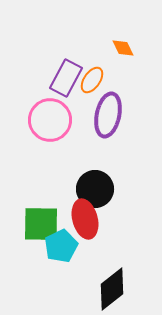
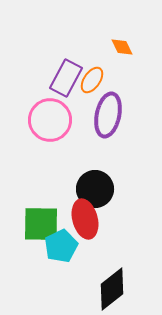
orange diamond: moved 1 px left, 1 px up
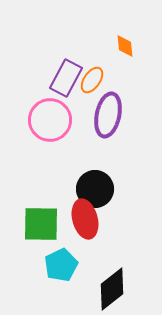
orange diamond: moved 3 px right, 1 px up; rotated 20 degrees clockwise
cyan pentagon: moved 19 px down
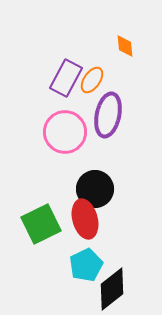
pink circle: moved 15 px right, 12 px down
green square: rotated 27 degrees counterclockwise
cyan pentagon: moved 25 px right
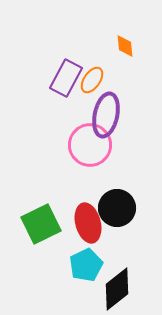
purple ellipse: moved 2 px left
pink circle: moved 25 px right, 13 px down
black circle: moved 22 px right, 19 px down
red ellipse: moved 3 px right, 4 px down
black diamond: moved 5 px right
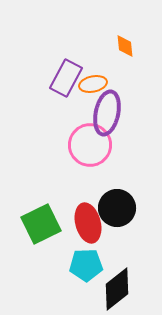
orange ellipse: moved 1 px right, 4 px down; rotated 44 degrees clockwise
purple ellipse: moved 1 px right, 2 px up
cyan pentagon: rotated 24 degrees clockwise
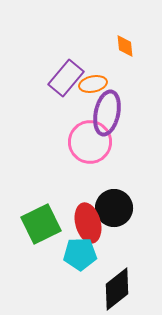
purple rectangle: rotated 12 degrees clockwise
pink circle: moved 3 px up
black circle: moved 3 px left
cyan pentagon: moved 6 px left, 11 px up
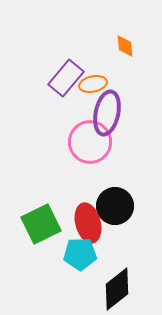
black circle: moved 1 px right, 2 px up
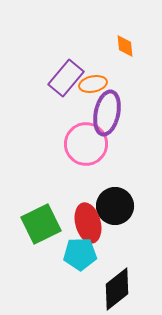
pink circle: moved 4 px left, 2 px down
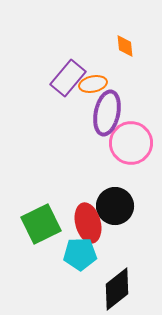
purple rectangle: moved 2 px right
pink circle: moved 45 px right, 1 px up
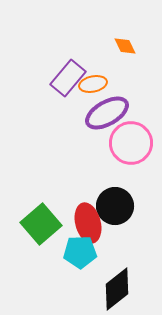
orange diamond: rotated 20 degrees counterclockwise
purple ellipse: rotated 48 degrees clockwise
green square: rotated 15 degrees counterclockwise
cyan pentagon: moved 2 px up
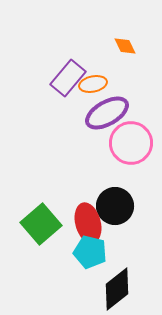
cyan pentagon: moved 10 px right; rotated 16 degrees clockwise
